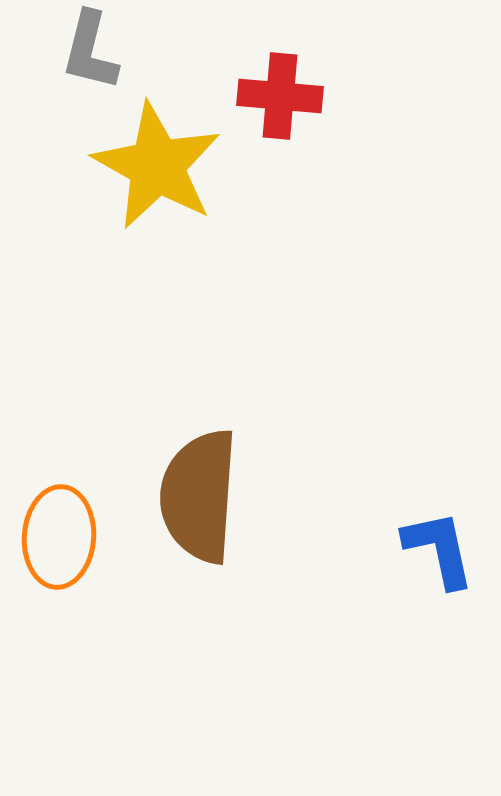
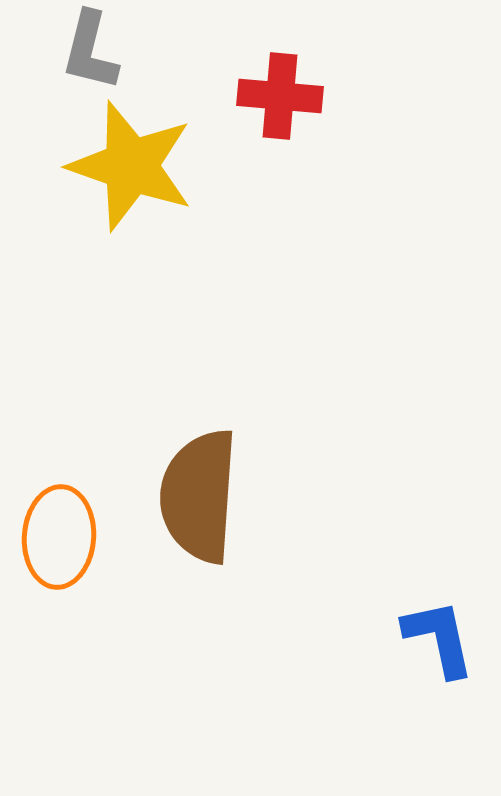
yellow star: moved 26 px left; rotated 10 degrees counterclockwise
blue L-shape: moved 89 px down
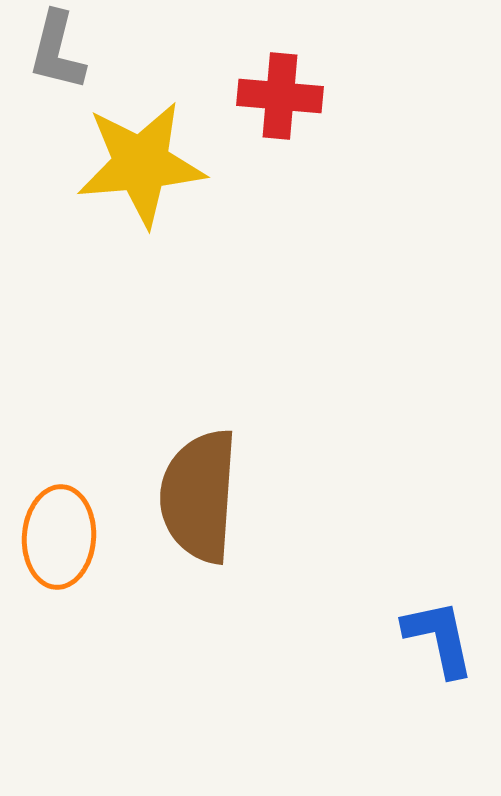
gray L-shape: moved 33 px left
yellow star: moved 10 px right, 2 px up; rotated 24 degrees counterclockwise
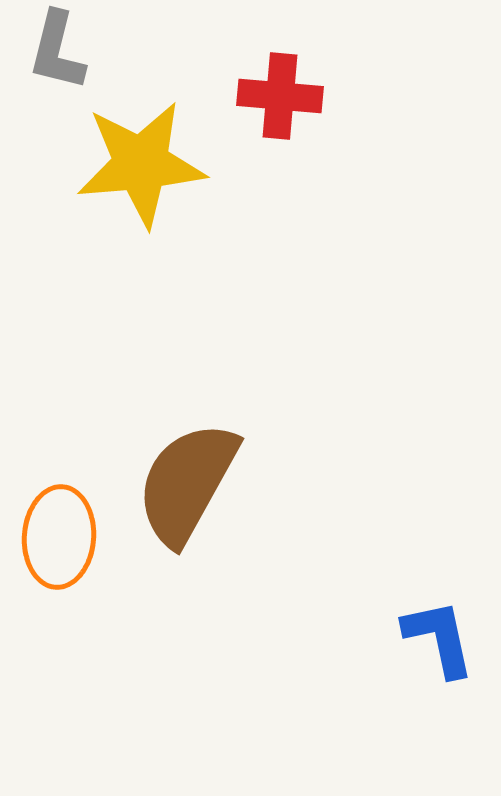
brown semicircle: moved 12 px left, 13 px up; rotated 25 degrees clockwise
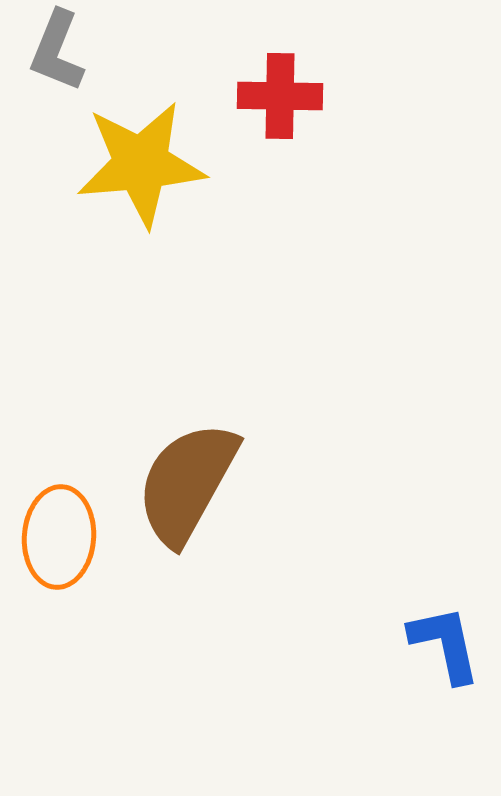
gray L-shape: rotated 8 degrees clockwise
red cross: rotated 4 degrees counterclockwise
blue L-shape: moved 6 px right, 6 px down
